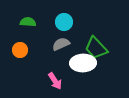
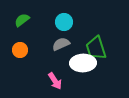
green semicircle: moved 6 px left, 2 px up; rotated 42 degrees counterclockwise
green trapezoid: rotated 25 degrees clockwise
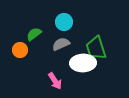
green semicircle: moved 12 px right, 14 px down
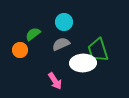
green semicircle: moved 1 px left
green trapezoid: moved 2 px right, 2 px down
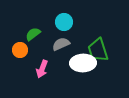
pink arrow: moved 13 px left, 12 px up; rotated 54 degrees clockwise
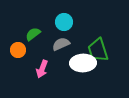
orange circle: moved 2 px left
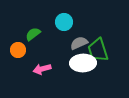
gray semicircle: moved 18 px right, 1 px up
pink arrow: rotated 54 degrees clockwise
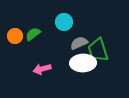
orange circle: moved 3 px left, 14 px up
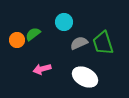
orange circle: moved 2 px right, 4 px down
green trapezoid: moved 5 px right, 7 px up
white ellipse: moved 2 px right, 14 px down; rotated 30 degrees clockwise
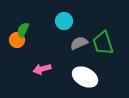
cyan circle: moved 1 px up
green semicircle: moved 10 px left, 4 px up; rotated 28 degrees counterclockwise
